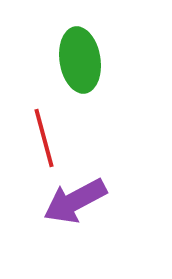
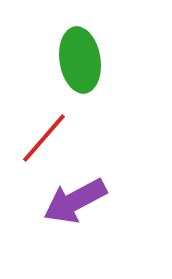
red line: rotated 56 degrees clockwise
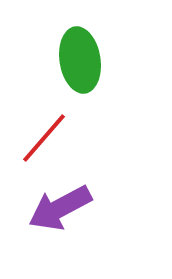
purple arrow: moved 15 px left, 7 px down
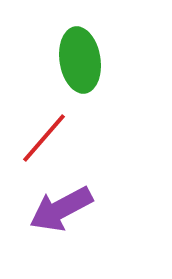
purple arrow: moved 1 px right, 1 px down
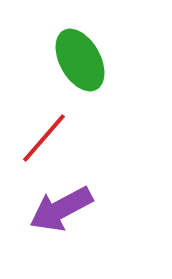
green ellipse: rotated 20 degrees counterclockwise
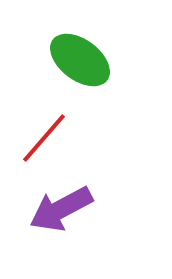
green ellipse: rotated 24 degrees counterclockwise
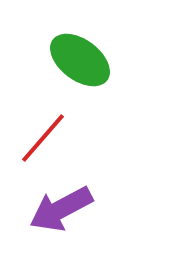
red line: moved 1 px left
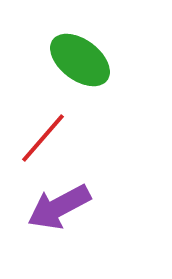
purple arrow: moved 2 px left, 2 px up
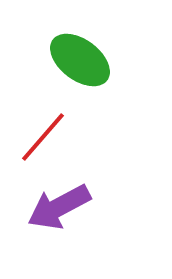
red line: moved 1 px up
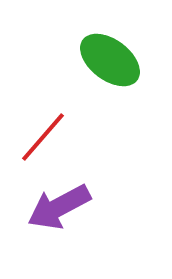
green ellipse: moved 30 px right
